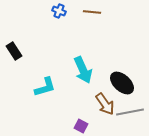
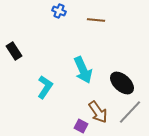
brown line: moved 4 px right, 8 px down
cyan L-shape: rotated 40 degrees counterclockwise
brown arrow: moved 7 px left, 8 px down
gray line: rotated 36 degrees counterclockwise
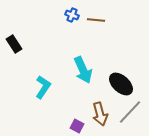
blue cross: moved 13 px right, 4 px down
black rectangle: moved 7 px up
black ellipse: moved 1 px left, 1 px down
cyan L-shape: moved 2 px left
brown arrow: moved 2 px right, 2 px down; rotated 20 degrees clockwise
purple square: moved 4 px left
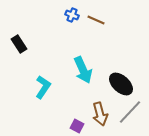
brown line: rotated 18 degrees clockwise
black rectangle: moved 5 px right
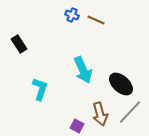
cyan L-shape: moved 3 px left, 2 px down; rotated 15 degrees counterclockwise
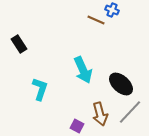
blue cross: moved 40 px right, 5 px up
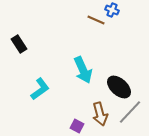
black ellipse: moved 2 px left, 3 px down
cyan L-shape: rotated 35 degrees clockwise
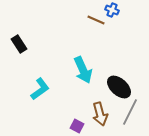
gray line: rotated 16 degrees counterclockwise
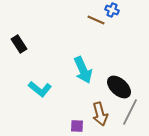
cyan L-shape: rotated 75 degrees clockwise
purple square: rotated 24 degrees counterclockwise
